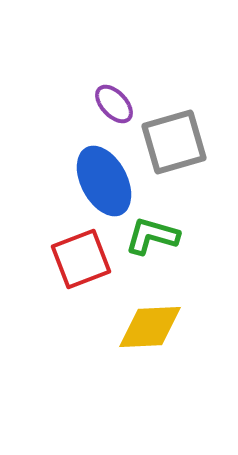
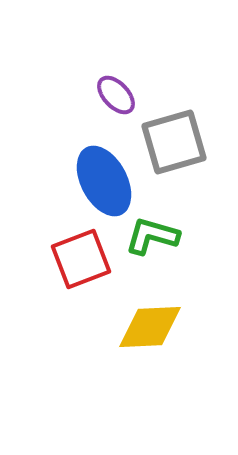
purple ellipse: moved 2 px right, 9 px up
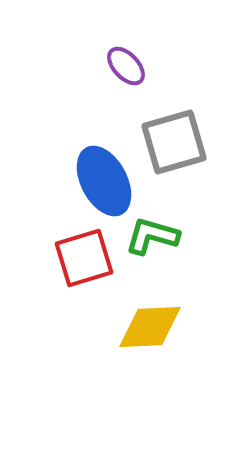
purple ellipse: moved 10 px right, 29 px up
red square: moved 3 px right, 1 px up; rotated 4 degrees clockwise
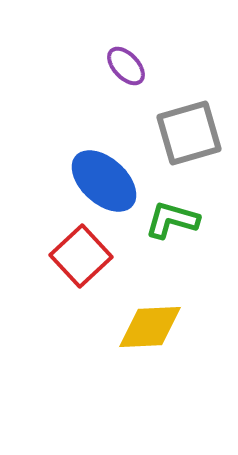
gray square: moved 15 px right, 9 px up
blue ellipse: rotated 20 degrees counterclockwise
green L-shape: moved 20 px right, 16 px up
red square: moved 3 px left, 2 px up; rotated 26 degrees counterclockwise
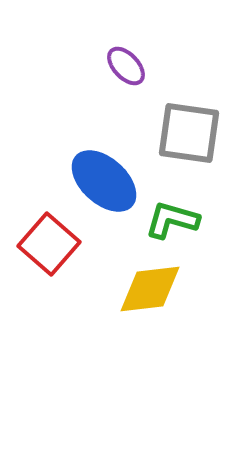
gray square: rotated 24 degrees clockwise
red square: moved 32 px left, 12 px up; rotated 6 degrees counterclockwise
yellow diamond: moved 38 px up; rotated 4 degrees counterclockwise
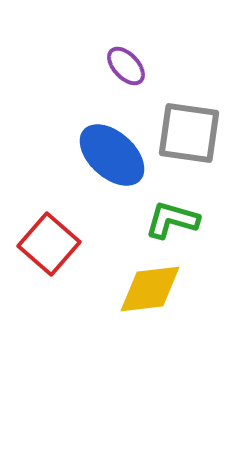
blue ellipse: moved 8 px right, 26 px up
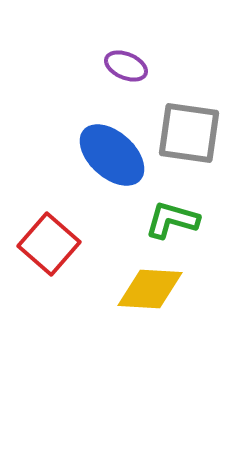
purple ellipse: rotated 24 degrees counterclockwise
yellow diamond: rotated 10 degrees clockwise
